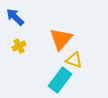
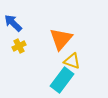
blue arrow: moved 2 px left, 6 px down
yellow triangle: moved 2 px left, 1 px down
cyan rectangle: moved 2 px right
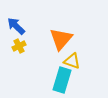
blue arrow: moved 3 px right, 3 px down
cyan rectangle: rotated 20 degrees counterclockwise
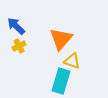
cyan rectangle: moved 1 px left, 1 px down
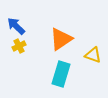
orange triangle: rotated 15 degrees clockwise
yellow triangle: moved 21 px right, 6 px up
cyan rectangle: moved 7 px up
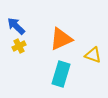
orange triangle: rotated 10 degrees clockwise
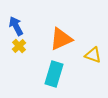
blue arrow: rotated 18 degrees clockwise
yellow cross: rotated 16 degrees counterclockwise
cyan rectangle: moved 7 px left
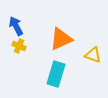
yellow cross: rotated 24 degrees counterclockwise
cyan rectangle: moved 2 px right
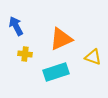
yellow cross: moved 6 px right, 8 px down; rotated 16 degrees counterclockwise
yellow triangle: moved 2 px down
cyan rectangle: moved 2 px up; rotated 55 degrees clockwise
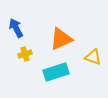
blue arrow: moved 2 px down
yellow cross: rotated 24 degrees counterclockwise
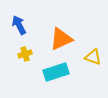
blue arrow: moved 3 px right, 3 px up
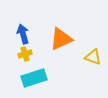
blue arrow: moved 4 px right, 9 px down; rotated 12 degrees clockwise
cyan rectangle: moved 22 px left, 6 px down
